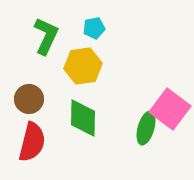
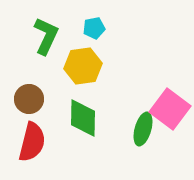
green ellipse: moved 3 px left, 1 px down
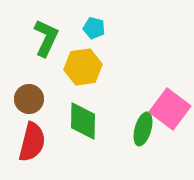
cyan pentagon: rotated 25 degrees clockwise
green L-shape: moved 2 px down
yellow hexagon: moved 1 px down
green diamond: moved 3 px down
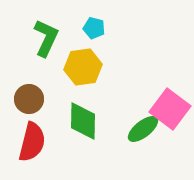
green ellipse: rotated 36 degrees clockwise
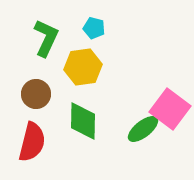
brown circle: moved 7 px right, 5 px up
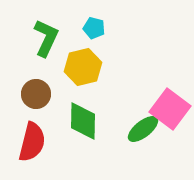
yellow hexagon: rotated 6 degrees counterclockwise
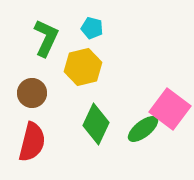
cyan pentagon: moved 2 px left
brown circle: moved 4 px left, 1 px up
green diamond: moved 13 px right, 3 px down; rotated 24 degrees clockwise
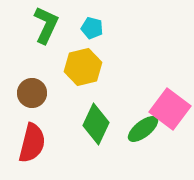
green L-shape: moved 13 px up
red semicircle: moved 1 px down
